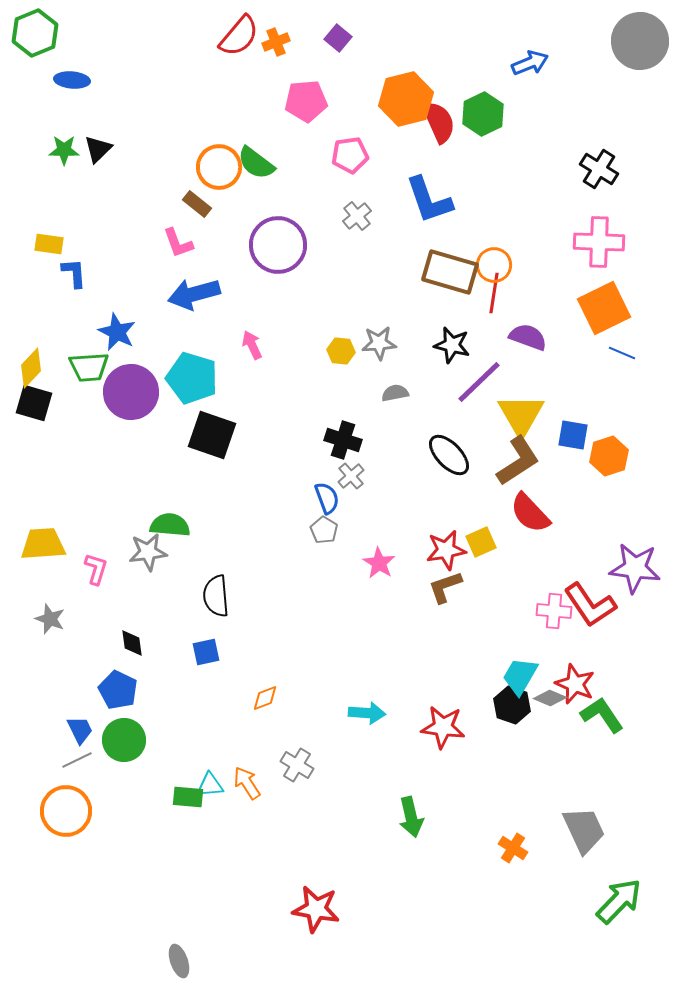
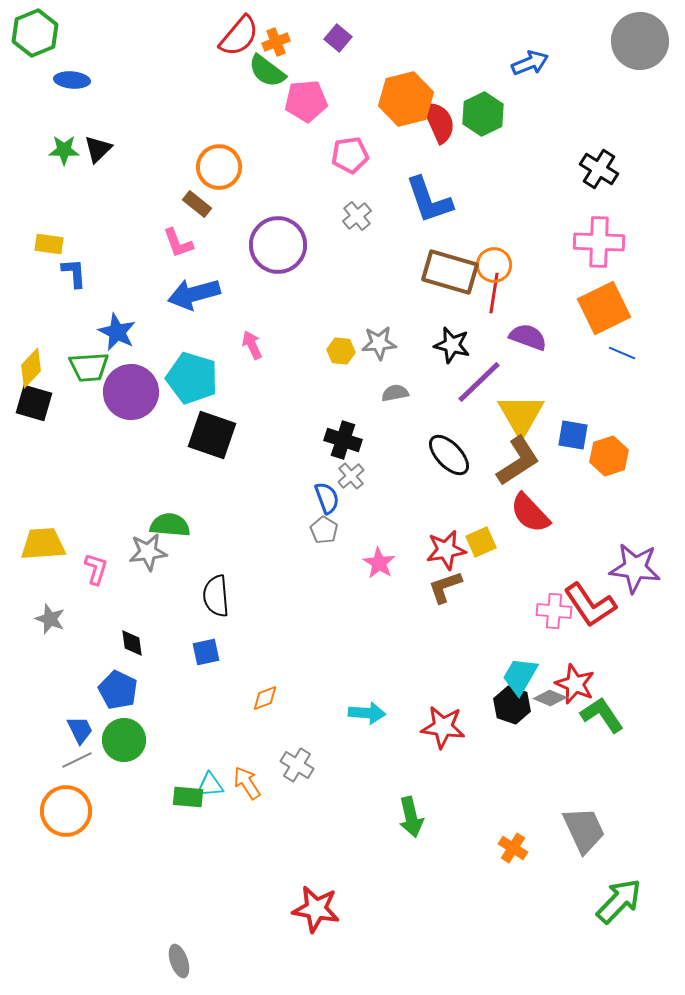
green semicircle at (256, 163): moved 11 px right, 92 px up
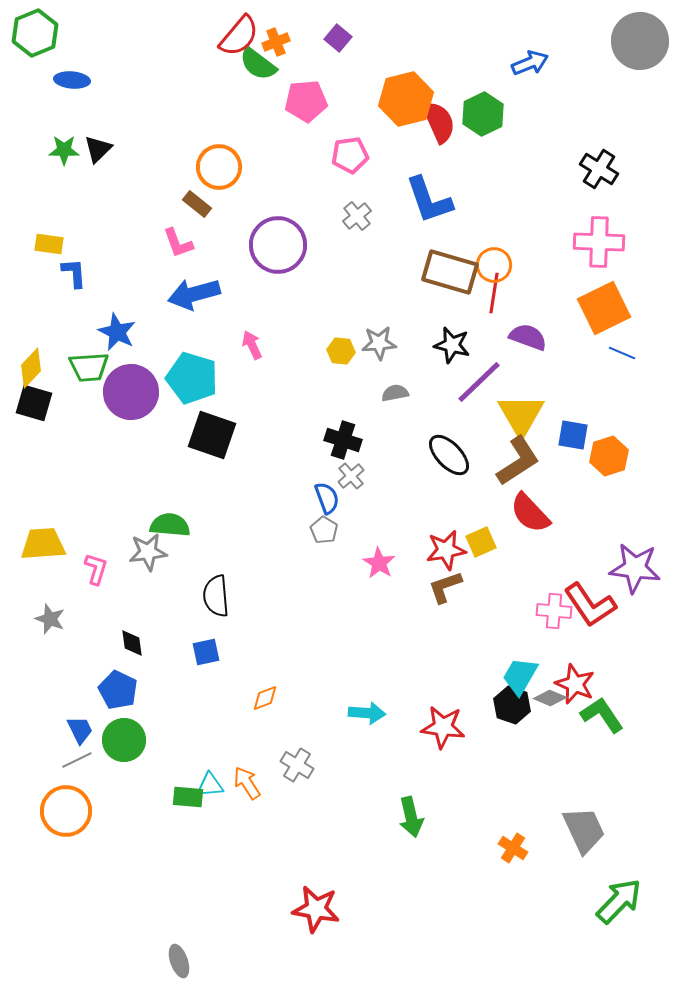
green semicircle at (267, 71): moved 9 px left, 7 px up
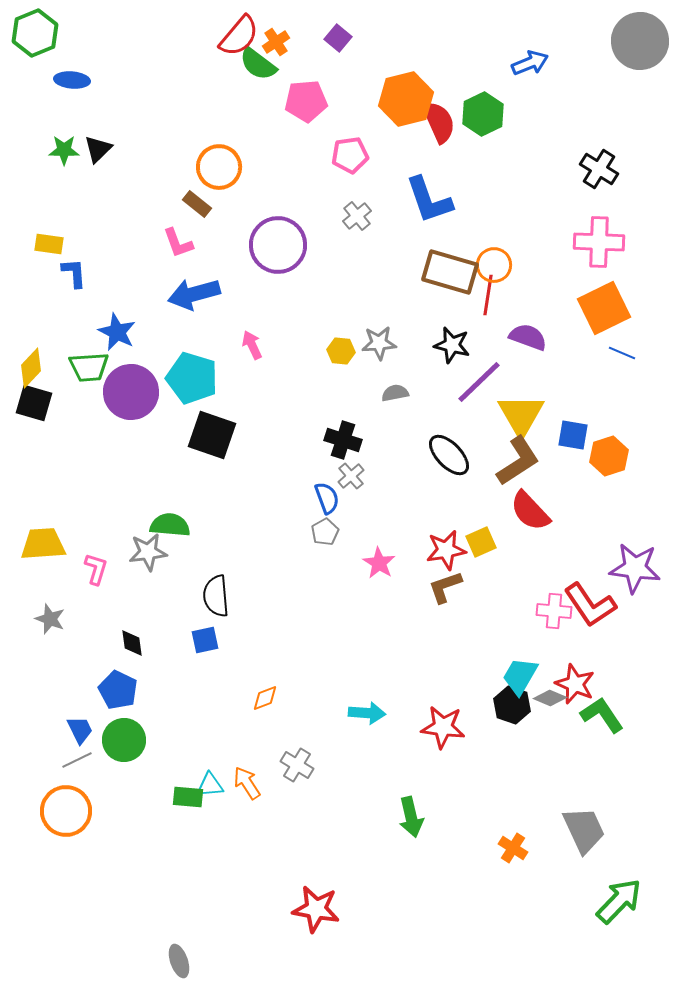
orange cross at (276, 42): rotated 12 degrees counterclockwise
red line at (494, 293): moved 6 px left, 2 px down
red semicircle at (530, 513): moved 2 px up
gray pentagon at (324, 530): moved 1 px right, 2 px down; rotated 12 degrees clockwise
blue square at (206, 652): moved 1 px left, 12 px up
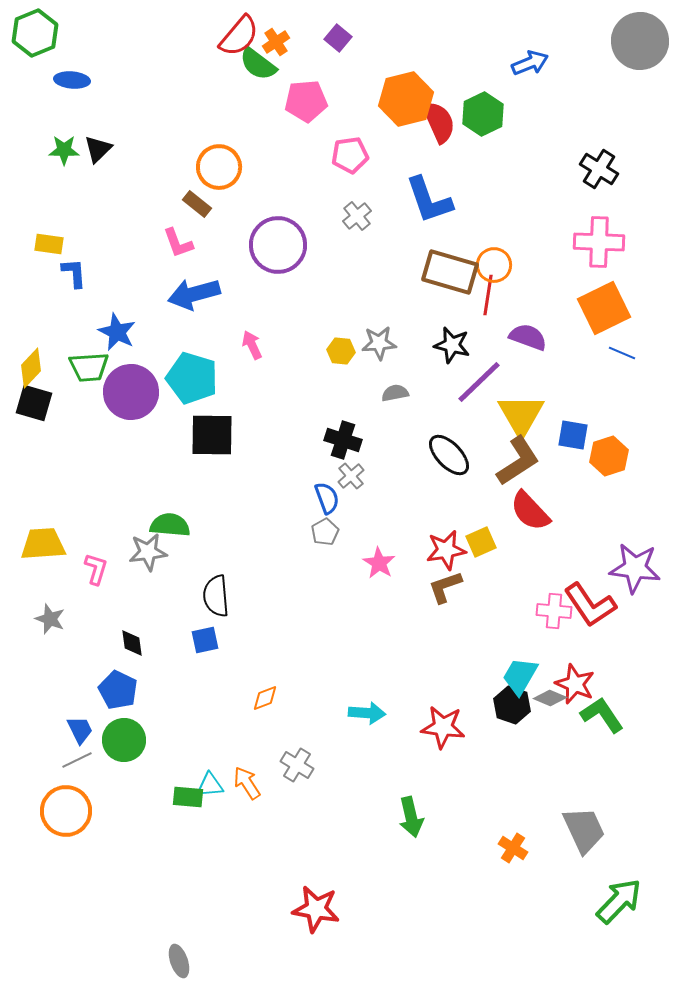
black square at (212, 435): rotated 18 degrees counterclockwise
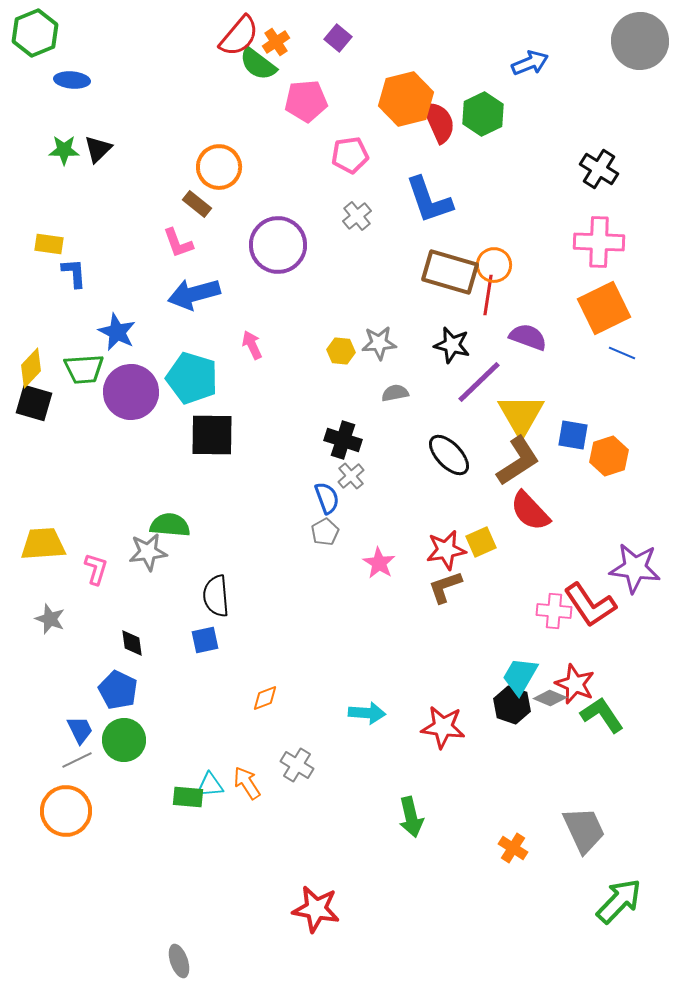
green trapezoid at (89, 367): moved 5 px left, 2 px down
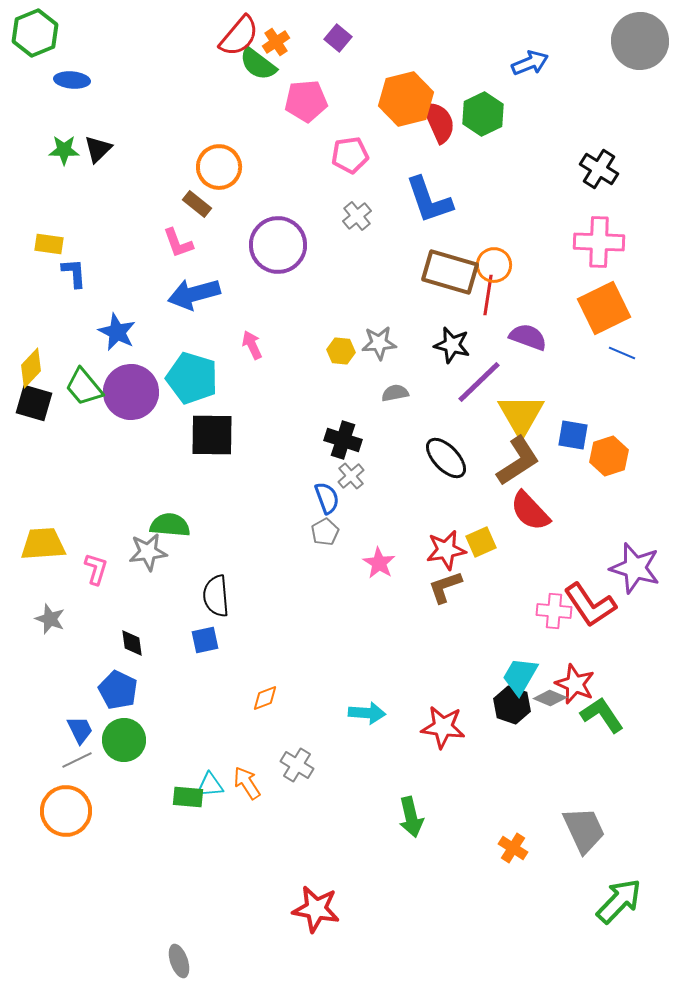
green trapezoid at (84, 369): moved 18 px down; rotated 54 degrees clockwise
black ellipse at (449, 455): moved 3 px left, 3 px down
purple star at (635, 568): rotated 9 degrees clockwise
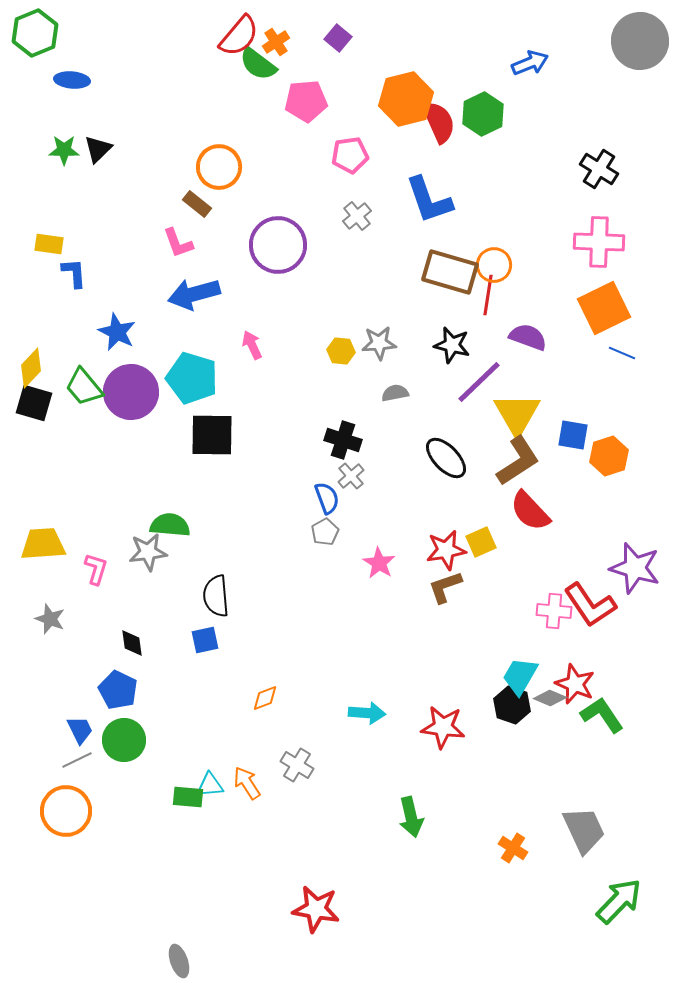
yellow triangle at (521, 415): moved 4 px left, 1 px up
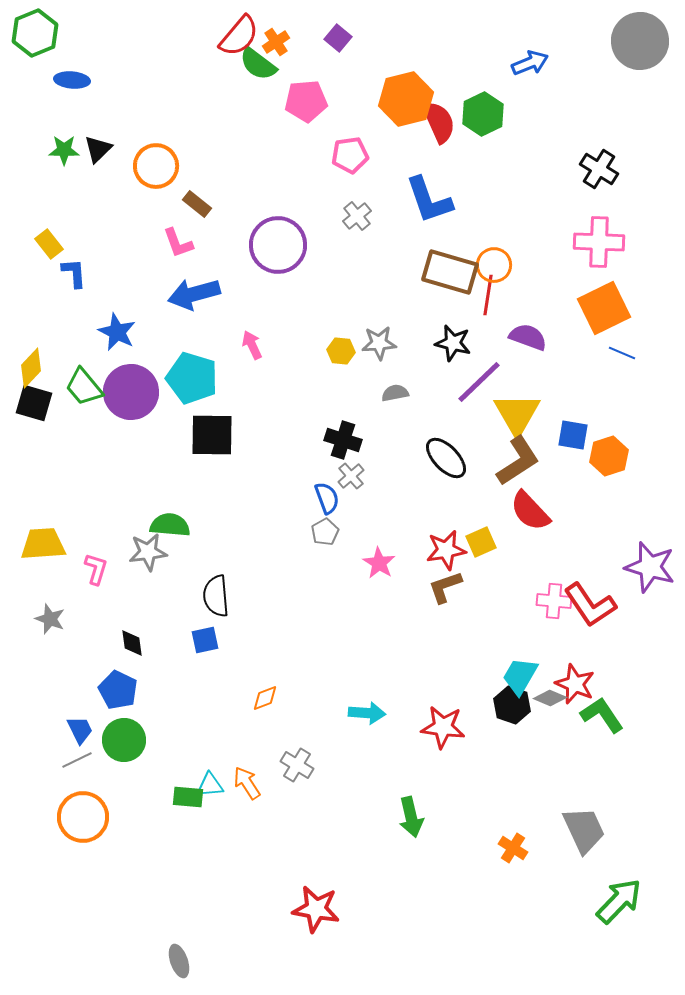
orange circle at (219, 167): moved 63 px left, 1 px up
yellow rectangle at (49, 244): rotated 44 degrees clockwise
black star at (452, 345): moved 1 px right, 2 px up
purple star at (635, 568): moved 15 px right, 1 px up
pink cross at (554, 611): moved 10 px up
orange circle at (66, 811): moved 17 px right, 6 px down
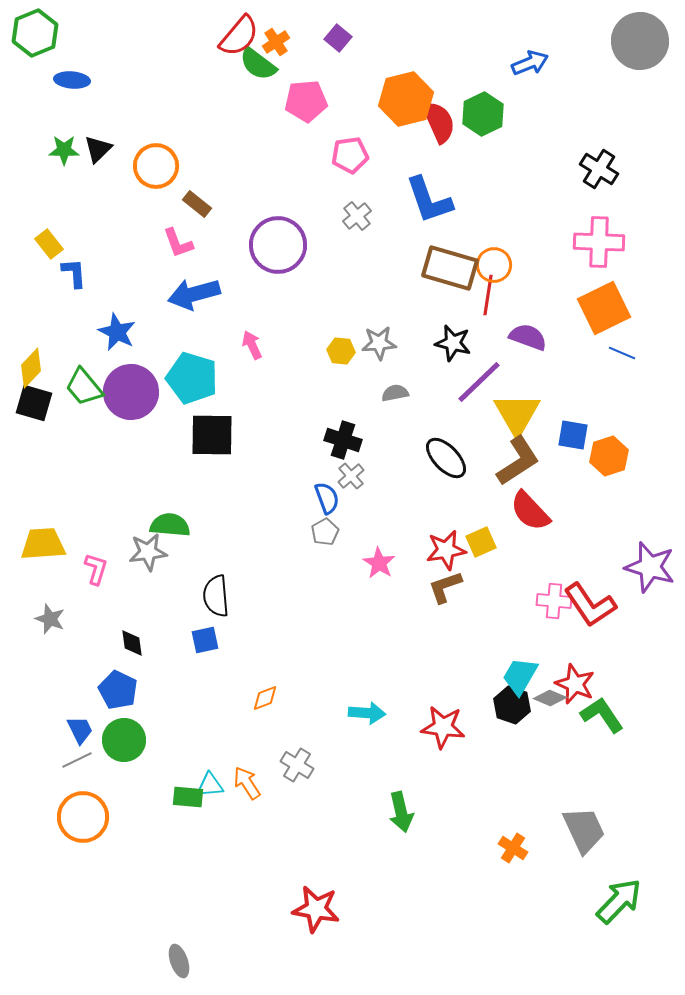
brown rectangle at (450, 272): moved 4 px up
green arrow at (411, 817): moved 10 px left, 5 px up
